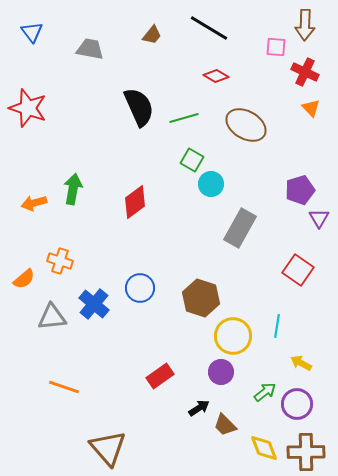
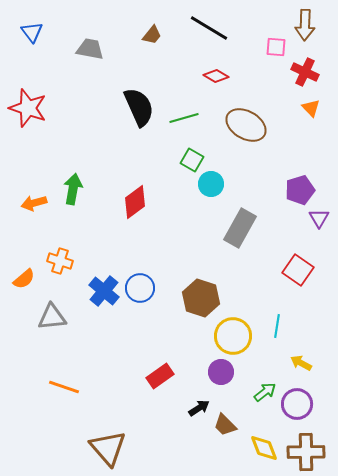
blue cross at (94, 304): moved 10 px right, 13 px up
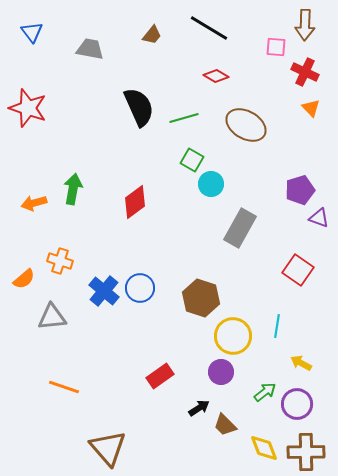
purple triangle at (319, 218): rotated 40 degrees counterclockwise
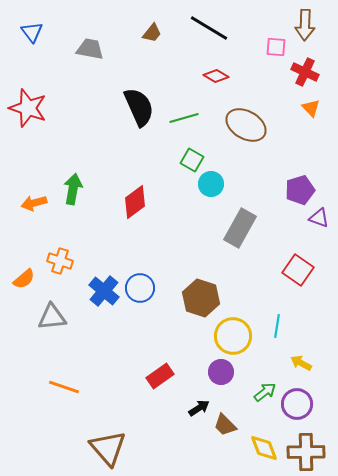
brown trapezoid at (152, 35): moved 2 px up
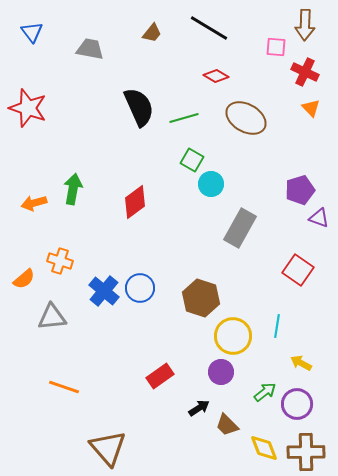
brown ellipse at (246, 125): moved 7 px up
brown trapezoid at (225, 425): moved 2 px right
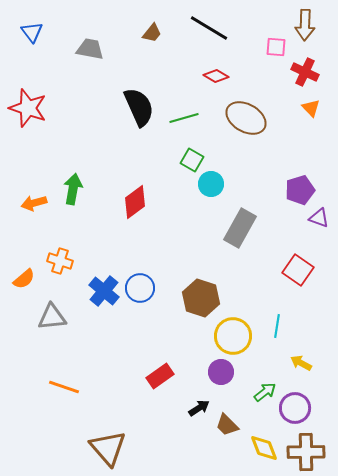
purple circle at (297, 404): moved 2 px left, 4 px down
